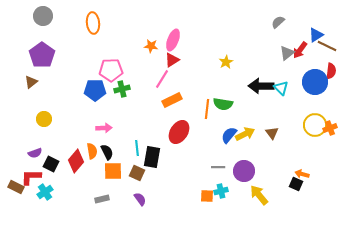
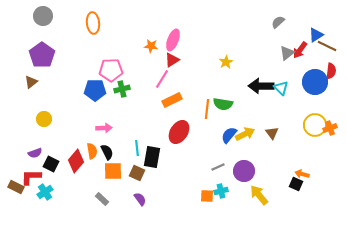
gray line at (218, 167): rotated 24 degrees counterclockwise
gray rectangle at (102, 199): rotated 56 degrees clockwise
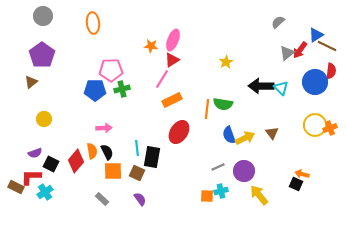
yellow arrow at (245, 134): moved 4 px down
blue semicircle at (229, 135): rotated 60 degrees counterclockwise
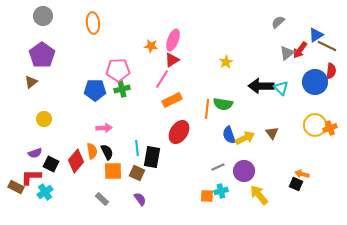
pink pentagon at (111, 70): moved 7 px right
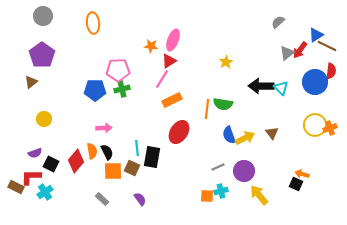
red triangle at (172, 60): moved 3 px left, 1 px down
brown square at (137, 173): moved 5 px left, 5 px up
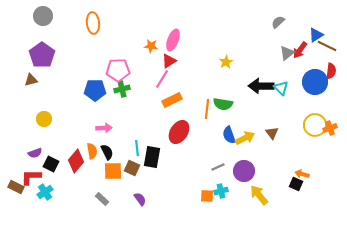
brown triangle at (31, 82): moved 2 px up; rotated 24 degrees clockwise
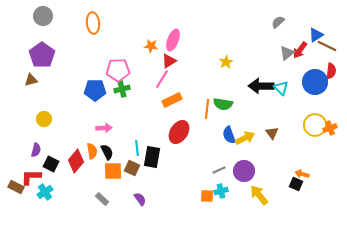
purple semicircle at (35, 153): moved 1 px right, 3 px up; rotated 56 degrees counterclockwise
gray line at (218, 167): moved 1 px right, 3 px down
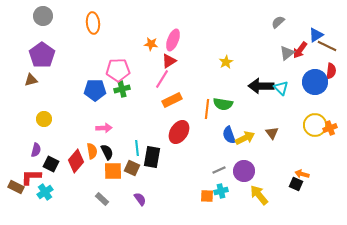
orange star at (151, 46): moved 2 px up
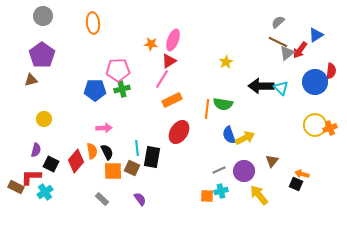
brown line at (327, 46): moved 49 px left, 4 px up
brown triangle at (272, 133): moved 28 px down; rotated 16 degrees clockwise
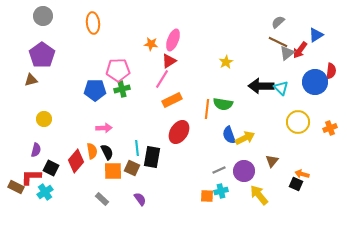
yellow circle at (315, 125): moved 17 px left, 3 px up
black square at (51, 164): moved 4 px down
